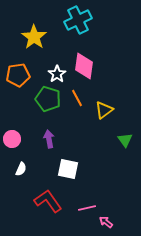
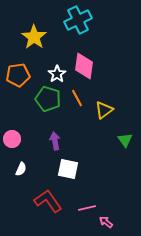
purple arrow: moved 6 px right, 2 px down
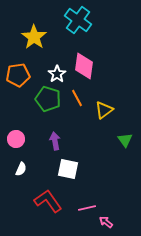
cyan cross: rotated 28 degrees counterclockwise
pink circle: moved 4 px right
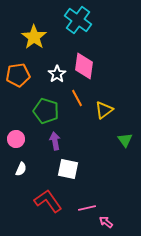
green pentagon: moved 2 px left, 12 px down
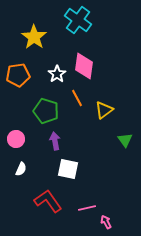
pink arrow: rotated 24 degrees clockwise
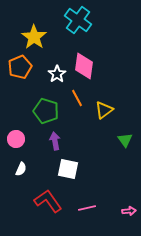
orange pentagon: moved 2 px right, 8 px up; rotated 15 degrees counterclockwise
pink arrow: moved 23 px right, 11 px up; rotated 112 degrees clockwise
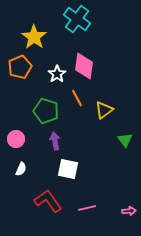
cyan cross: moved 1 px left, 1 px up
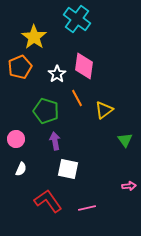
pink arrow: moved 25 px up
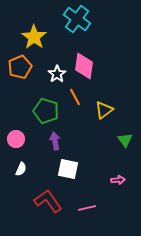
orange line: moved 2 px left, 1 px up
pink arrow: moved 11 px left, 6 px up
